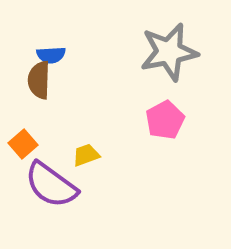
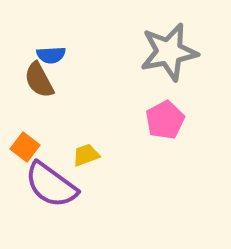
brown semicircle: rotated 30 degrees counterclockwise
orange square: moved 2 px right, 3 px down; rotated 12 degrees counterclockwise
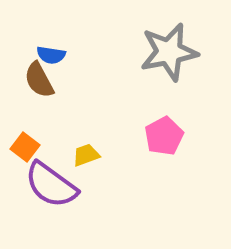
blue semicircle: rotated 12 degrees clockwise
pink pentagon: moved 1 px left, 16 px down
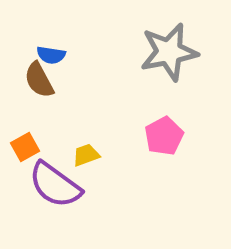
orange square: rotated 24 degrees clockwise
purple semicircle: moved 4 px right
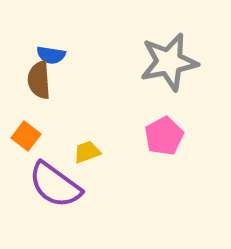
gray star: moved 10 px down
brown semicircle: rotated 24 degrees clockwise
orange square: moved 1 px right, 11 px up; rotated 24 degrees counterclockwise
yellow trapezoid: moved 1 px right, 3 px up
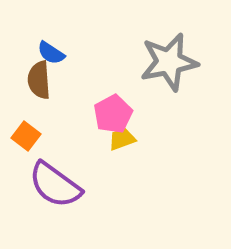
blue semicircle: moved 2 px up; rotated 24 degrees clockwise
pink pentagon: moved 51 px left, 22 px up
yellow trapezoid: moved 35 px right, 13 px up
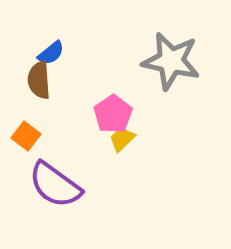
blue semicircle: rotated 72 degrees counterclockwise
gray star: moved 2 px right, 1 px up; rotated 24 degrees clockwise
pink pentagon: rotated 6 degrees counterclockwise
yellow trapezoid: rotated 24 degrees counterclockwise
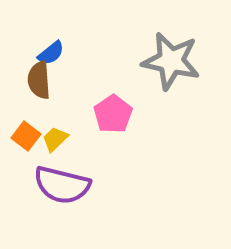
yellow trapezoid: moved 67 px left
purple semicircle: moved 7 px right; rotated 22 degrees counterclockwise
